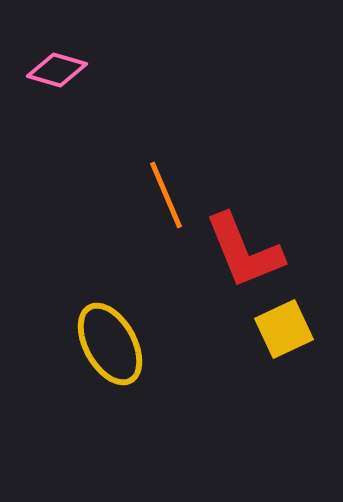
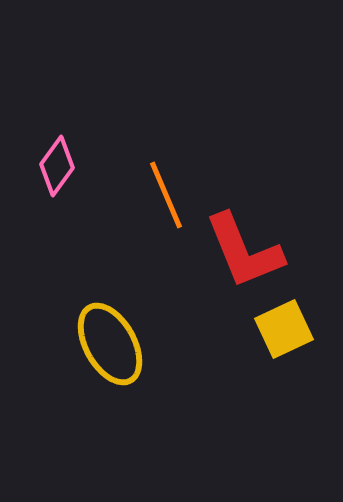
pink diamond: moved 96 px down; rotated 70 degrees counterclockwise
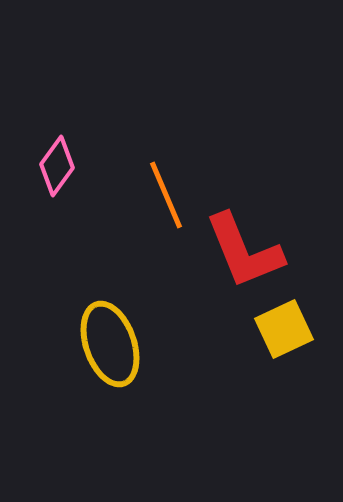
yellow ellipse: rotated 10 degrees clockwise
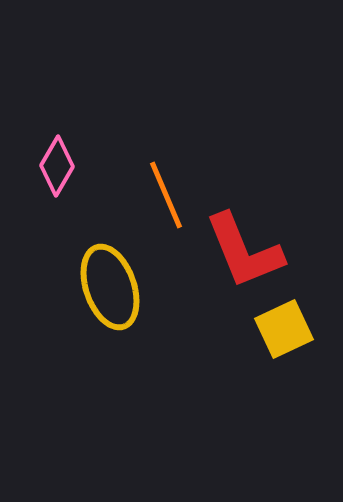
pink diamond: rotated 6 degrees counterclockwise
yellow ellipse: moved 57 px up
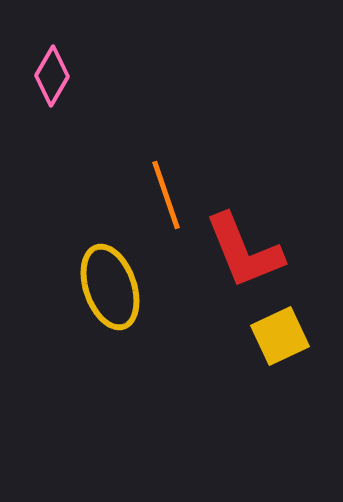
pink diamond: moved 5 px left, 90 px up
orange line: rotated 4 degrees clockwise
yellow square: moved 4 px left, 7 px down
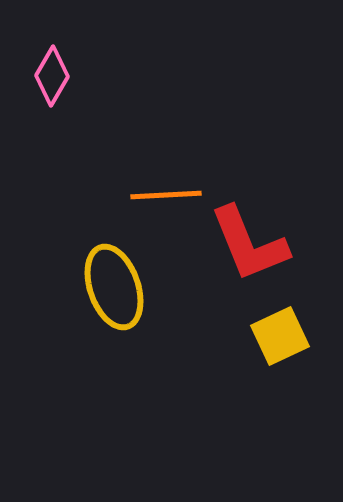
orange line: rotated 74 degrees counterclockwise
red L-shape: moved 5 px right, 7 px up
yellow ellipse: moved 4 px right
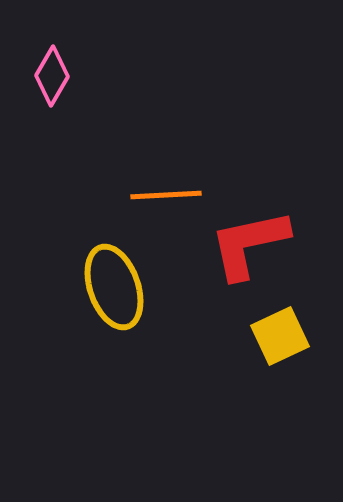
red L-shape: rotated 100 degrees clockwise
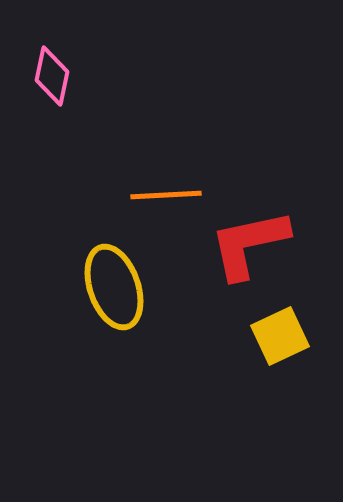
pink diamond: rotated 18 degrees counterclockwise
